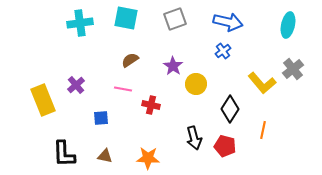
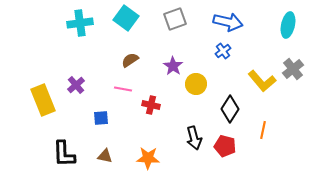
cyan square: rotated 25 degrees clockwise
yellow L-shape: moved 2 px up
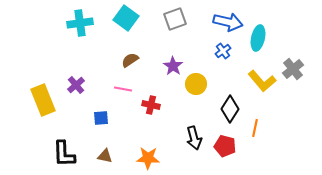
cyan ellipse: moved 30 px left, 13 px down
orange line: moved 8 px left, 2 px up
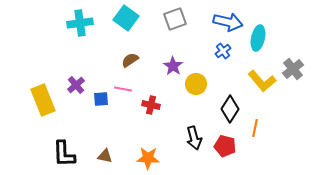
blue square: moved 19 px up
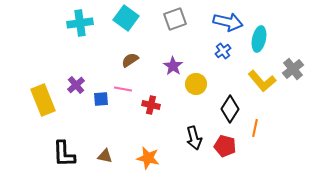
cyan ellipse: moved 1 px right, 1 px down
orange star: rotated 10 degrees clockwise
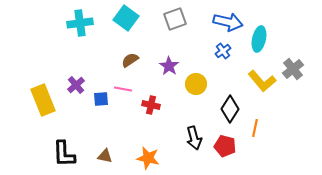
purple star: moved 4 px left
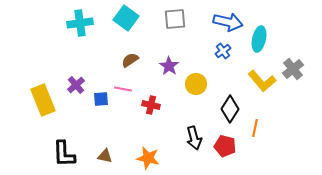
gray square: rotated 15 degrees clockwise
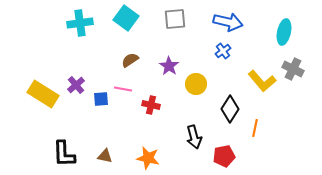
cyan ellipse: moved 25 px right, 7 px up
gray cross: rotated 25 degrees counterclockwise
yellow rectangle: moved 6 px up; rotated 36 degrees counterclockwise
black arrow: moved 1 px up
red pentagon: moved 1 px left, 10 px down; rotated 25 degrees counterclockwise
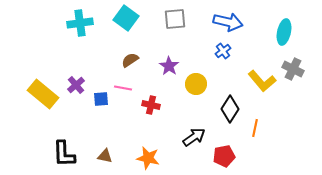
pink line: moved 1 px up
yellow rectangle: rotated 8 degrees clockwise
black arrow: rotated 110 degrees counterclockwise
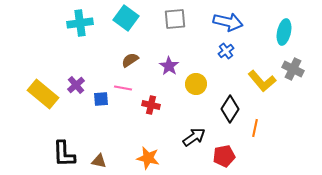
blue cross: moved 3 px right
brown triangle: moved 6 px left, 5 px down
